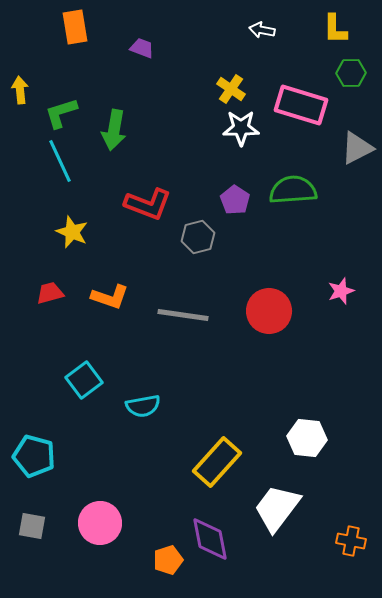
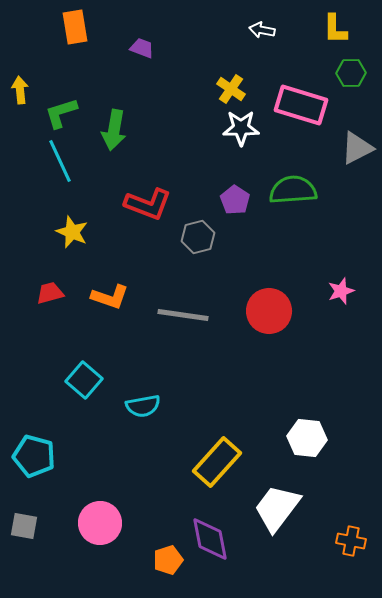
cyan square: rotated 12 degrees counterclockwise
gray square: moved 8 px left
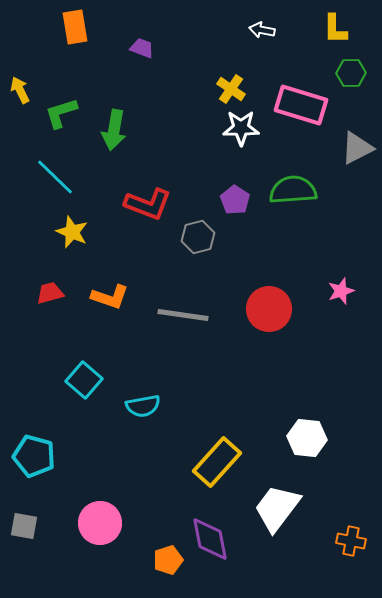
yellow arrow: rotated 20 degrees counterclockwise
cyan line: moved 5 px left, 16 px down; rotated 21 degrees counterclockwise
red circle: moved 2 px up
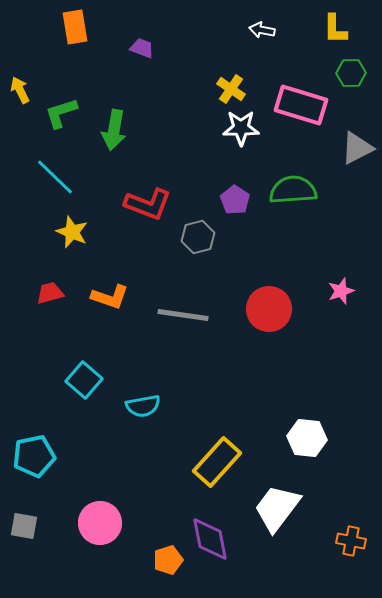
cyan pentagon: rotated 27 degrees counterclockwise
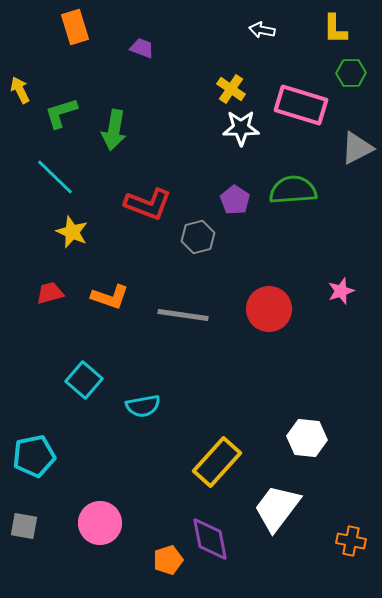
orange rectangle: rotated 8 degrees counterclockwise
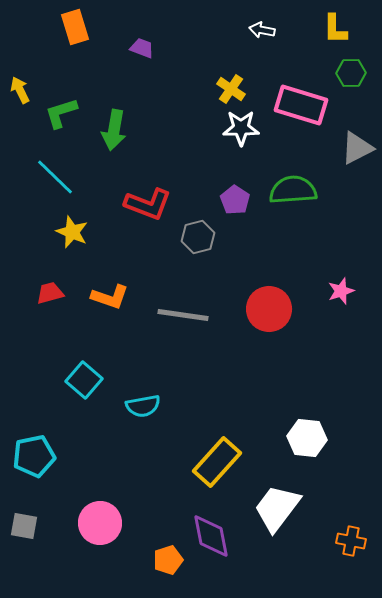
purple diamond: moved 1 px right, 3 px up
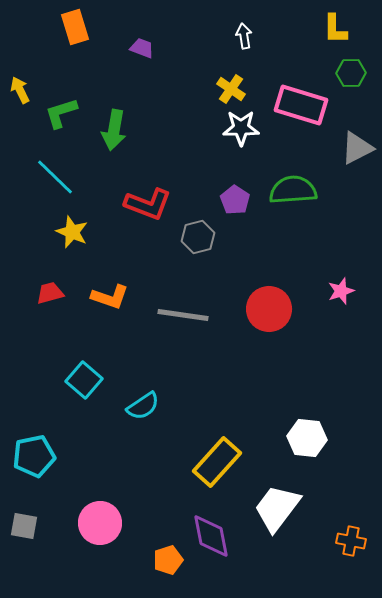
white arrow: moved 18 px left, 6 px down; rotated 70 degrees clockwise
cyan semicircle: rotated 24 degrees counterclockwise
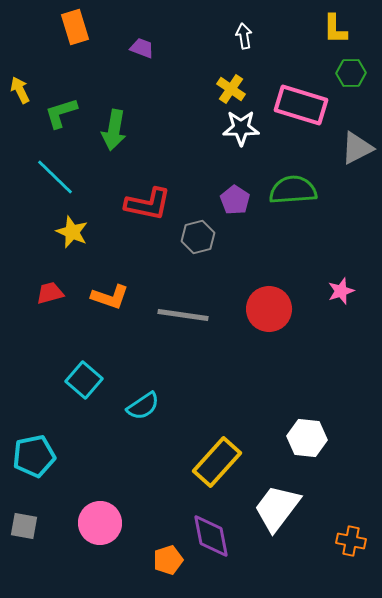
red L-shape: rotated 9 degrees counterclockwise
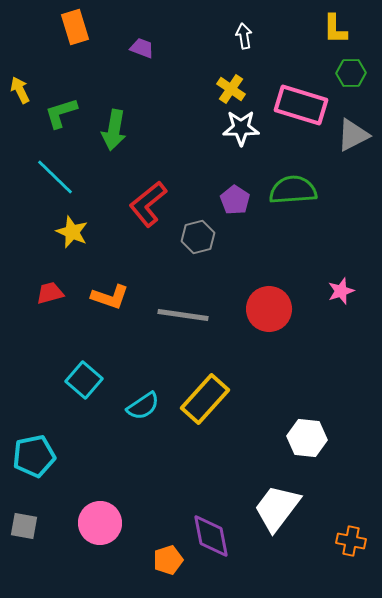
gray triangle: moved 4 px left, 13 px up
red L-shape: rotated 129 degrees clockwise
yellow rectangle: moved 12 px left, 63 px up
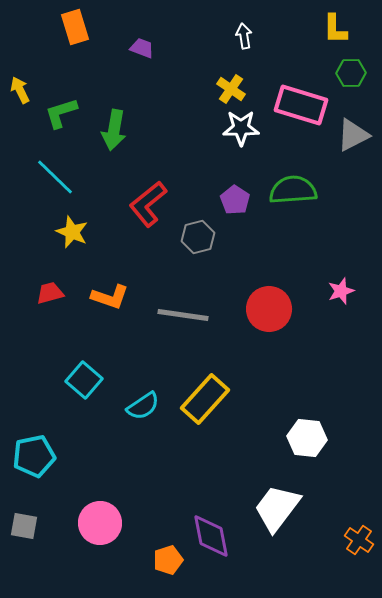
orange cross: moved 8 px right, 1 px up; rotated 24 degrees clockwise
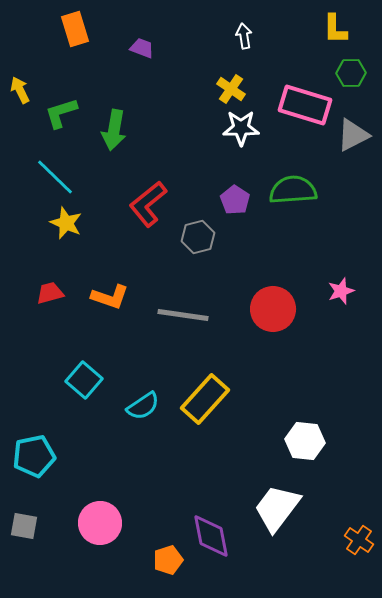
orange rectangle: moved 2 px down
pink rectangle: moved 4 px right
yellow star: moved 6 px left, 9 px up
red circle: moved 4 px right
white hexagon: moved 2 px left, 3 px down
